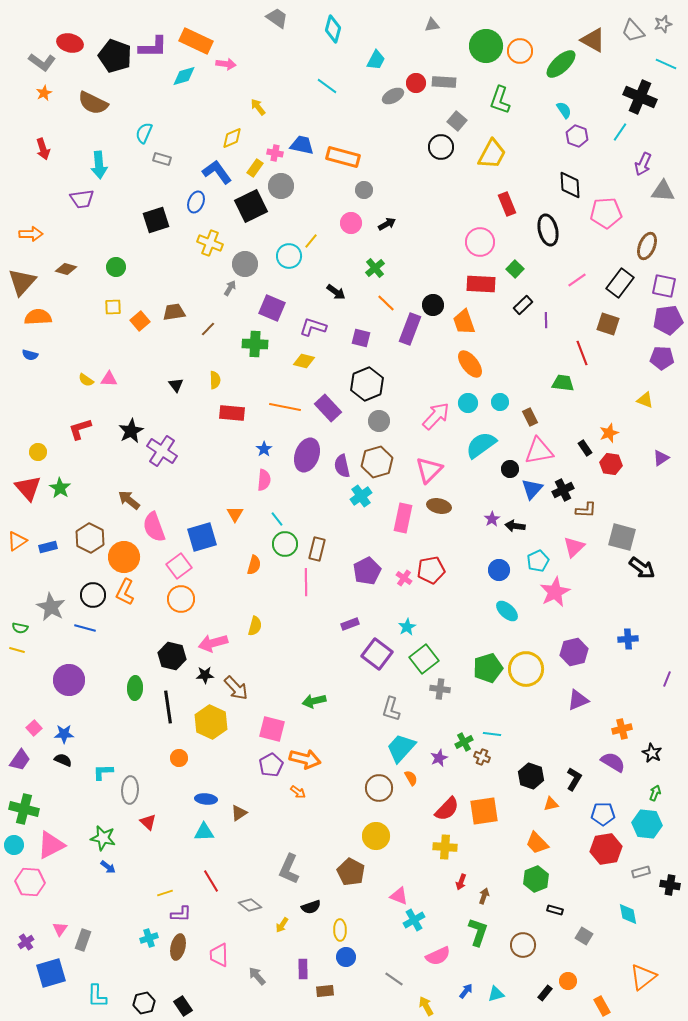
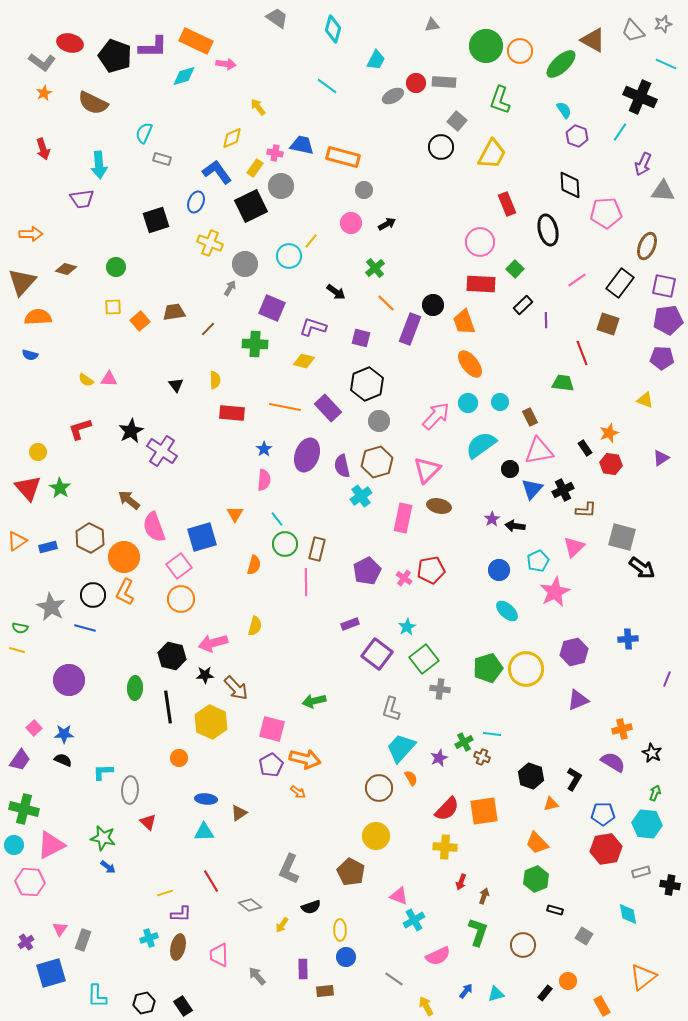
pink triangle at (429, 470): moved 2 px left
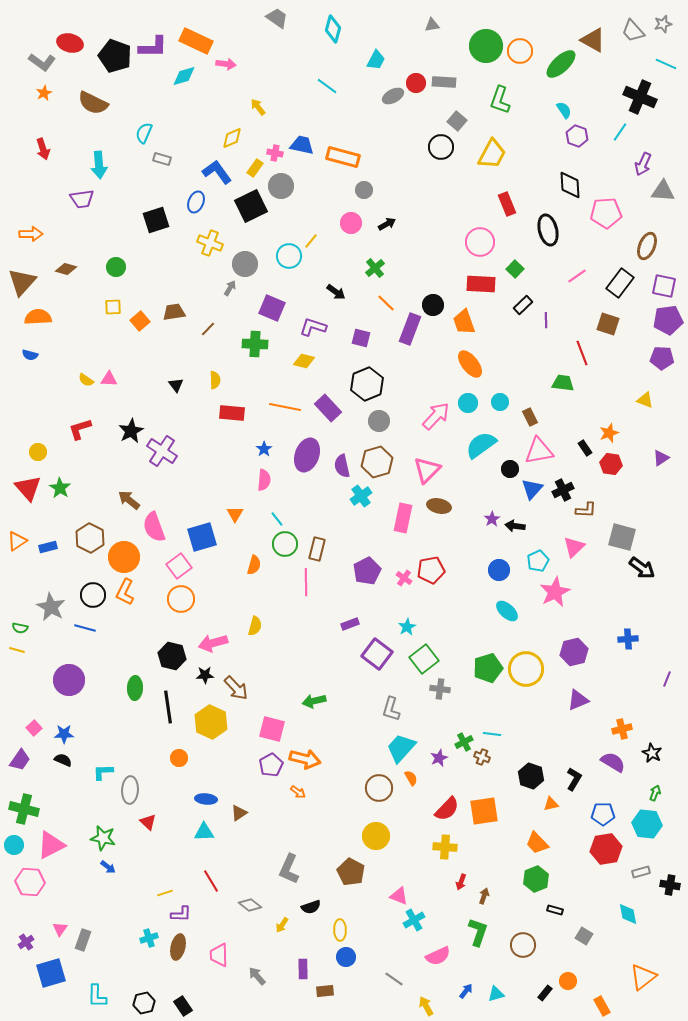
pink line at (577, 280): moved 4 px up
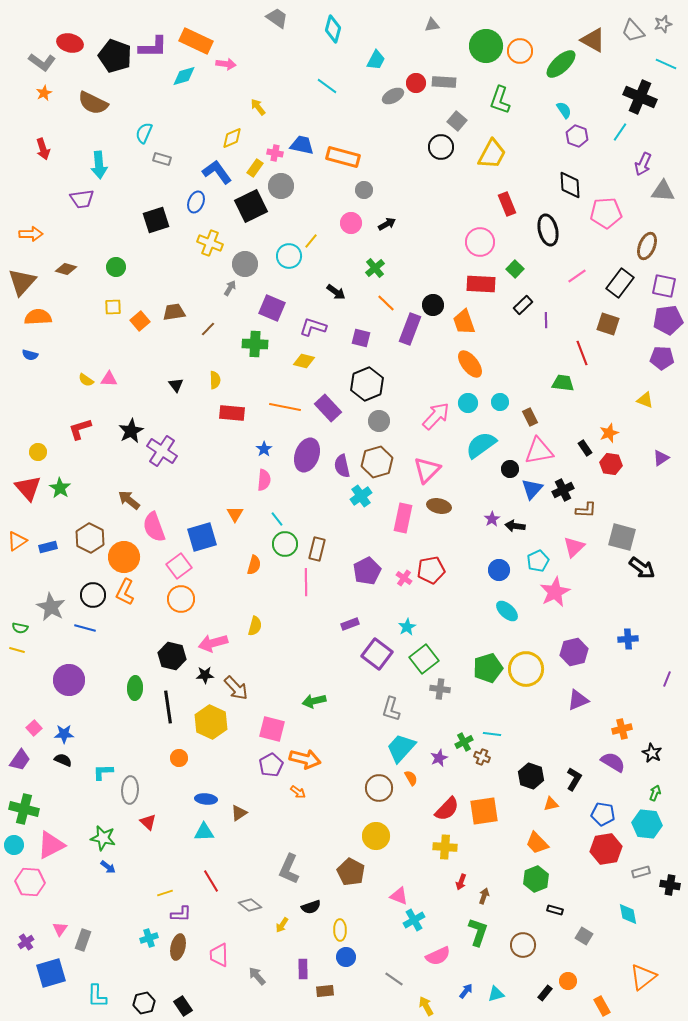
blue pentagon at (603, 814): rotated 10 degrees clockwise
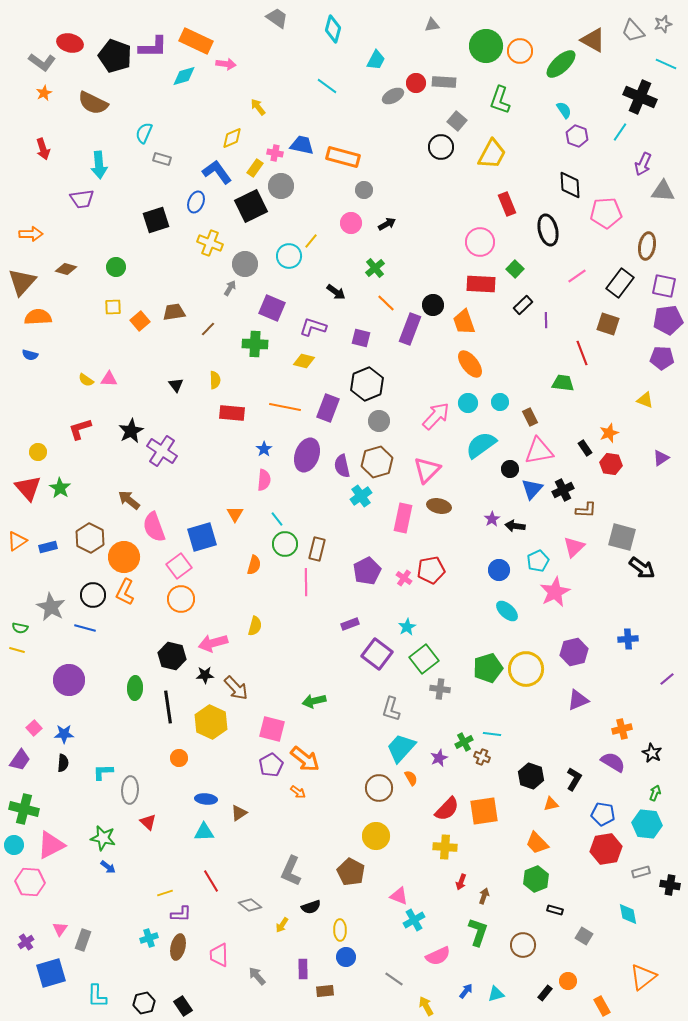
brown ellipse at (647, 246): rotated 12 degrees counterclockwise
purple rectangle at (328, 408): rotated 64 degrees clockwise
purple line at (667, 679): rotated 28 degrees clockwise
orange arrow at (305, 759): rotated 24 degrees clockwise
black semicircle at (63, 760): moved 3 px down; rotated 72 degrees clockwise
gray L-shape at (289, 869): moved 2 px right, 2 px down
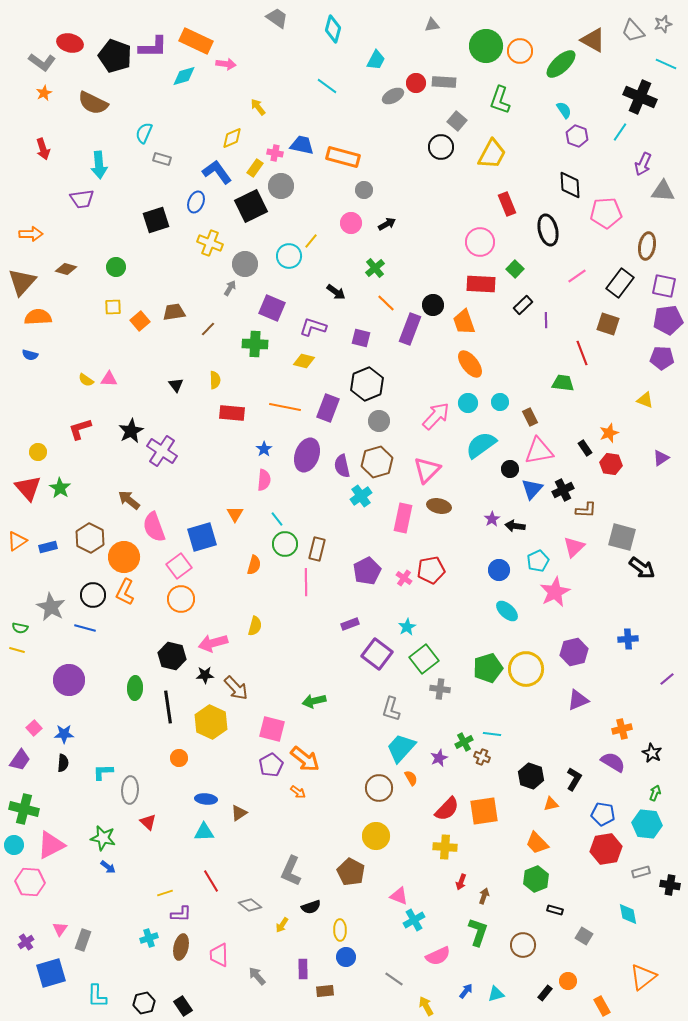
brown ellipse at (178, 947): moved 3 px right
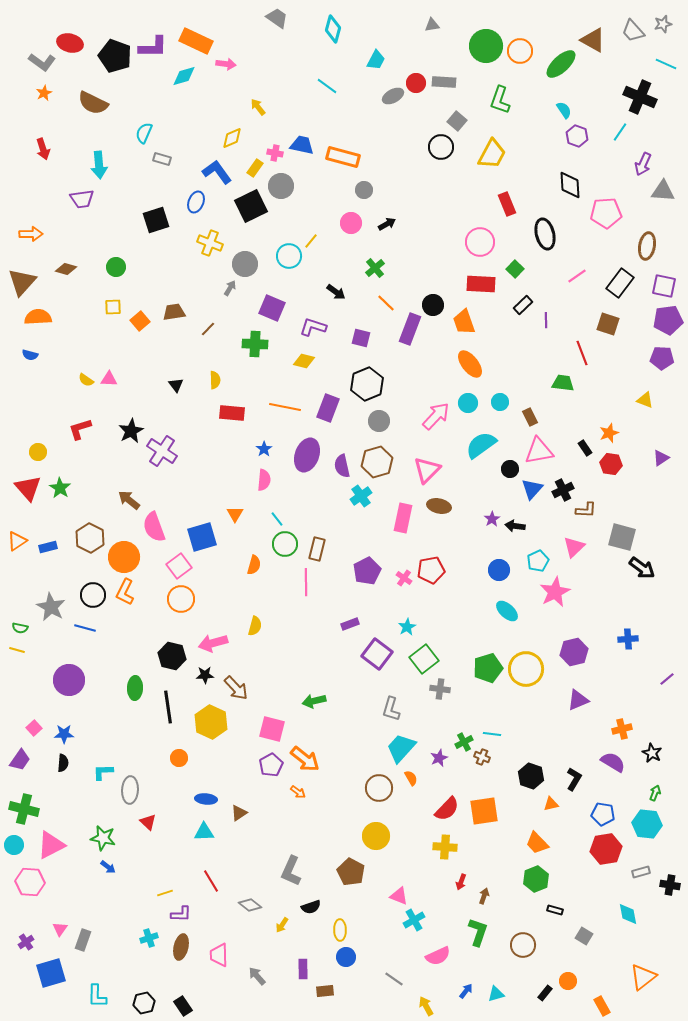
black ellipse at (548, 230): moved 3 px left, 4 px down
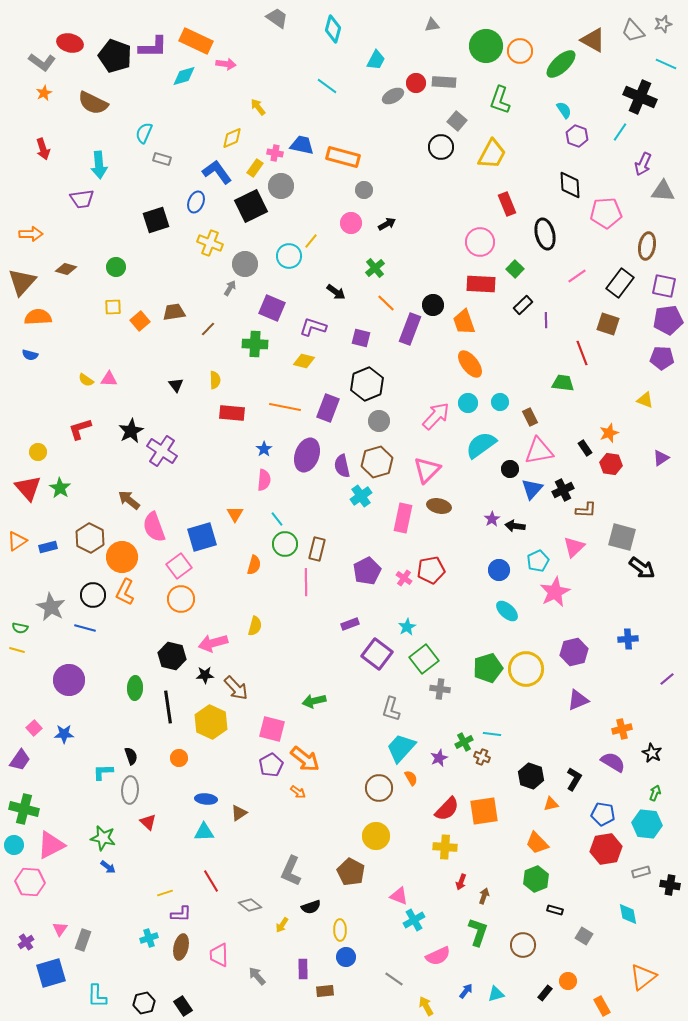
orange circle at (124, 557): moved 2 px left
black semicircle at (63, 763): moved 68 px right, 7 px up; rotated 24 degrees counterclockwise
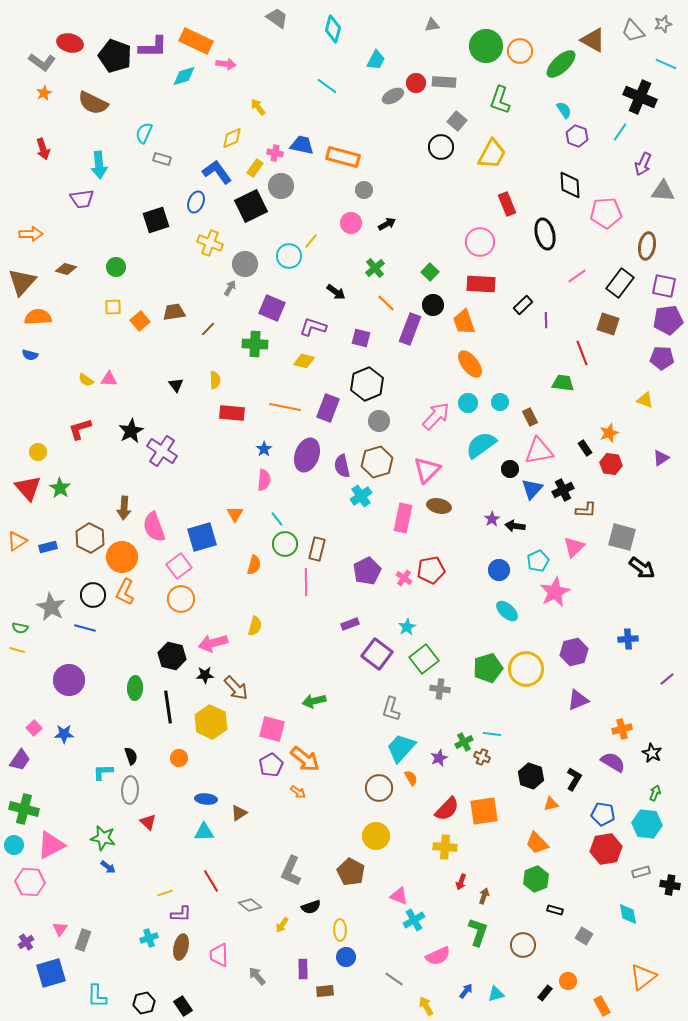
green square at (515, 269): moved 85 px left, 3 px down
brown arrow at (129, 500): moved 5 px left, 8 px down; rotated 125 degrees counterclockwise
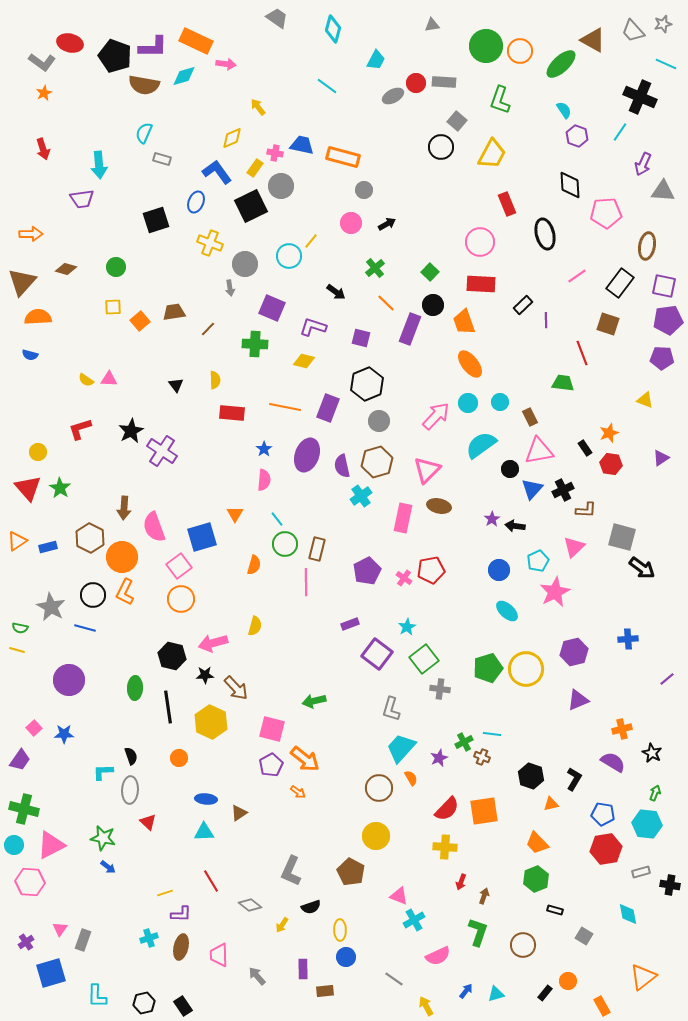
brown semicircle at (93, 103): moved 51 px right, 18 px up; rotated 16 degrees counterclockwise
gray arrow at (230, 288): rotated 140 degrees clockwise
